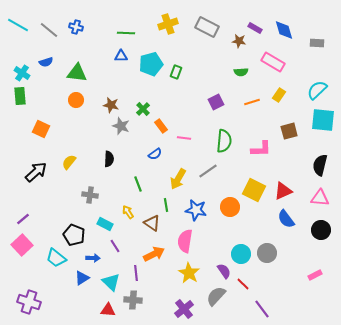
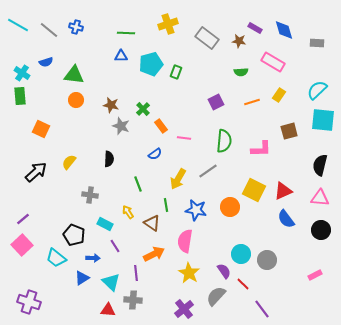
gray rectangle at (207, 27): moved 11 px down; rotated 10 degrees clockwise
green triangle at (77, 73): moved 3 px left, 2 px down
gray circle at (267, 253): moved 7 px down
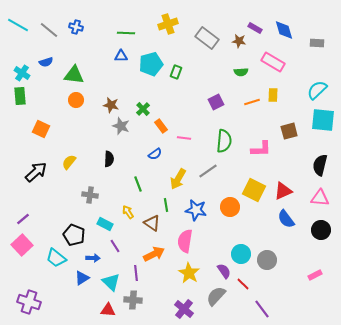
yellow rectangle at (279, 95): moved 6 px left; rotated 32 degrees counterclockwise
purple cross at (184, 309): rotated 12 degrees counterclockwise
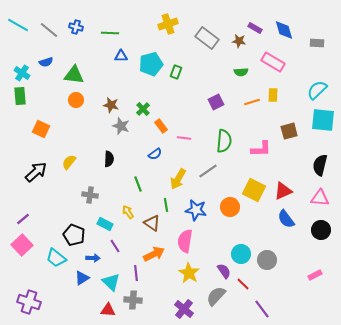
green line at (126, 33): moved 16 px left
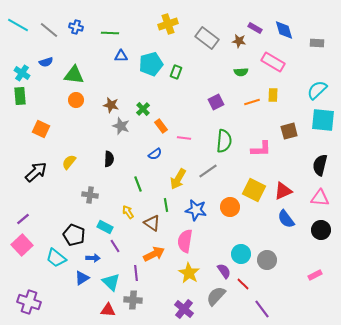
cyan rectangle at (105, 224): moved 3 px down
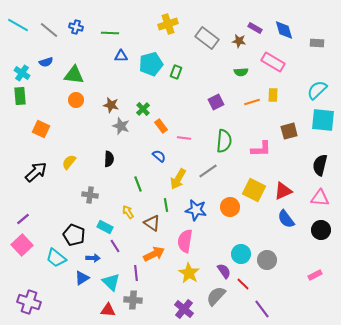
blue semicircle at (155, 154): moved 4 px right, 2 px down; rotated 104 degrees counterclockwise
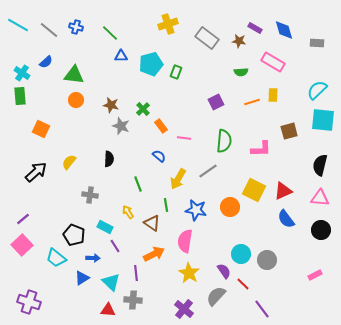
green line at (110, 33): rotated 42 degrees clockwise
blue semicircle at (46, 62): rotated 24 degrees counterclockwise
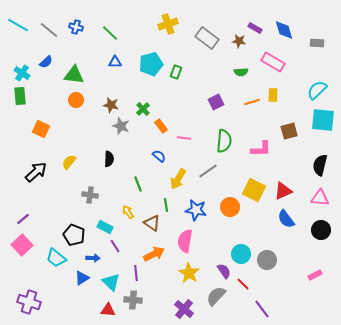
blue triangle at (121, 56): moved 6 px left, 6 px down
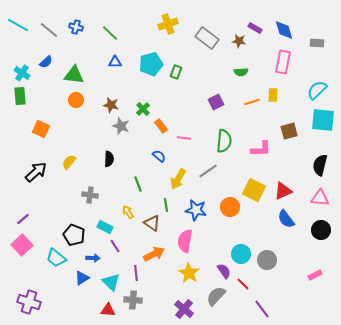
pink rectangle at (273, 62): moved 10 px right; rotated 70 degrees clockwise
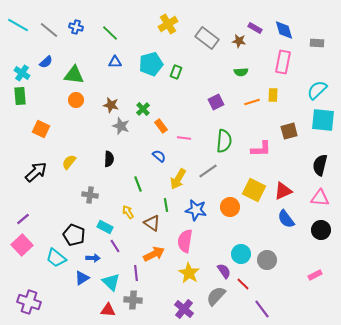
yellow cross at (168, 24): rotated 12 degrees counterclockwise
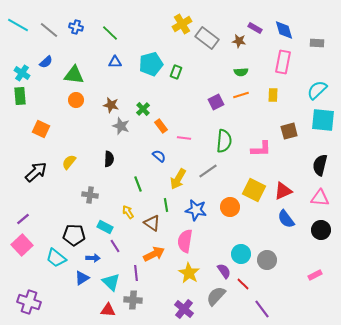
yellow cross at (168, 24): moved 14 px right
orange line at (252, 102): moved 11 px left, 7 px up
black pentagon at (74, 235): rotated 20 degrees counterclockwise
